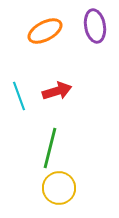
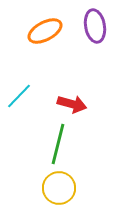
red arrow: moved 15 px right, 13 px down; rotated 32 degrees clockwise
cyan line: rotated 64 degrees clockwise
green line: moved 8 px right, 4 px up
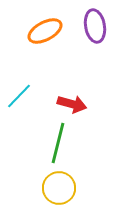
green line: moved 1 px up
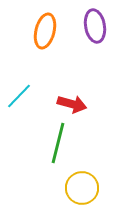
orange ellipse: rotated 48 degrees counterclockwise
yellow circle: moved 23 px right
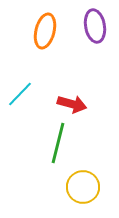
cyan line: moved 1 px right, 2 px up
yellow circle: moved 1 px right, 1 px up
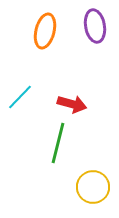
cyan line: moved 3 px down
yellow circle: moved 10 px right
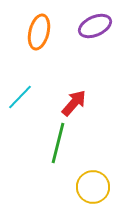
purple ellipse: rotated 76 degrees clockwise
orange ellipse: moved 6 px left, 1 px down
red arrow: moved 2 px right, 1 px up; rotated 64 degrees counterclockwise
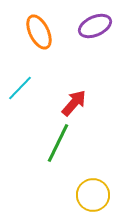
orange ellipse: rotated 40 degrees counterclockwise
cyan line: moved 9 px up
green line: rotated 12 degrees clockwise
yellow circle: moved 8 px down
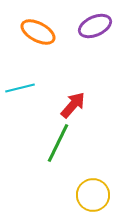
orange ellipse: moved 1 px left; rotated 36 degrees counterclockwise
cyan line: rotated 32 degrees clockwise
red arrow: moved 1 px left, 2 px down
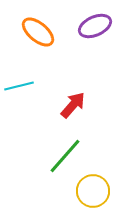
orange ellipse: rotated 12 degrees clockwise
cyan line: moved 1 px left, 2 px up
green line: moved 7 px right, 13 px down; rotated 15 degrees clockwise
yellow circle: moved 4 px up
